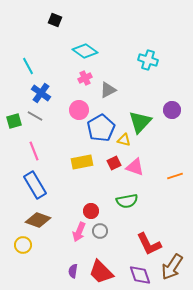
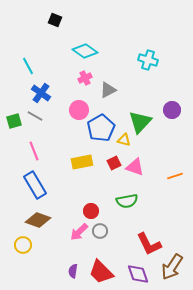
pink arrow: rotated 24 degrees clockwise
purple diamond: moved 2 px left, 1 px up
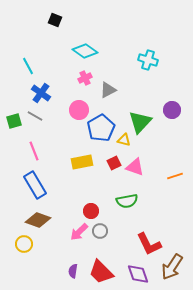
yellow circle: moved 1 px right, 1 px up
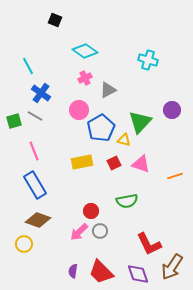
pink triangle: moved 6 px right, 3 px up
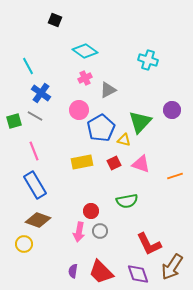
pink arrow: rotated 36 degrees counterclockwise
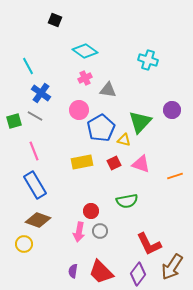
gray triangle: rotated 36 degrees clockwise
purple diamond: rotated 55 degrees clockwise
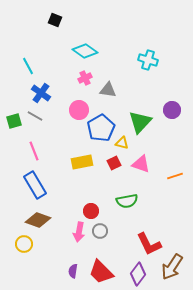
yellow triangle: moved 2 px left, 3 px down
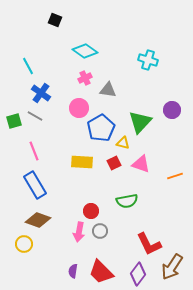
pink circle: moved 2 px up
yellow triangle: moved 1 px right
yellow rectangle: rotated 15 degrees clockwise
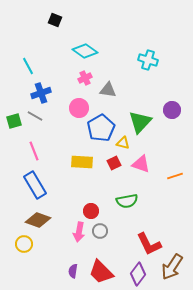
blue cross: rotated 36 degrees clockwise
